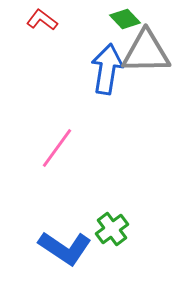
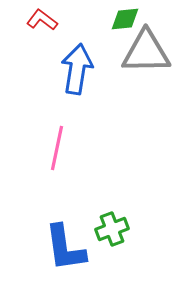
green diamond: rotated 52 degrees counterclockwise
blue arrow: moved 30 px left
pink line: rotated 24 degrees counterclockwise
green cross: rotated 16 degrees clockwise
blue L-shape: rotated 48 degrees clockwise
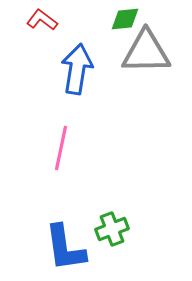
pink line: moved 4 px right
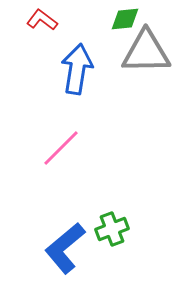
pink line: rotated 33 degrees clockwise
blue L-shape: rotated 58 degrees clockwise
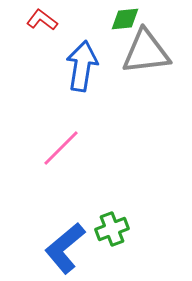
gray triangle: rotated 6 degrees counterclockwise
blue arrow: moved 5 px right, 3 px up
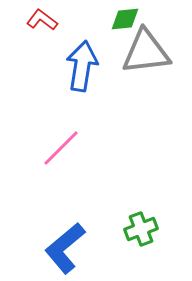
green cross: moved 29 px right
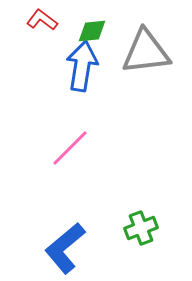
green diamond: moved 33 px left, 12 px down
pink line: moved 9 px right
green cross: moved 1 px up
